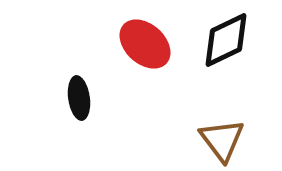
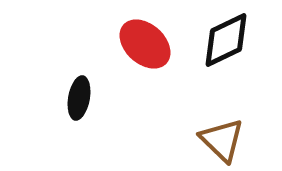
black ellipse: rotated 18 degrees clockwise
brown triangle: rotated 9 degrees counterclockwise
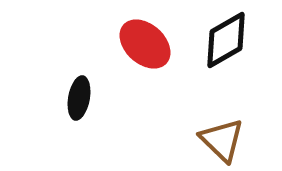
black diamond: rotated 4 degrees counterclockwise
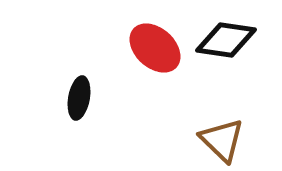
black diamond: rotated 38 degrees clockwise
red ellipse: moved 10 px right, 4 px down
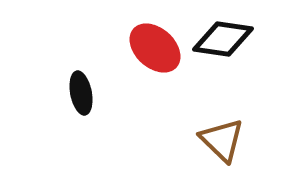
black diamond: moved 3 px left, 1 px up
black ellipse: moved 2 px right, 5 px up; rotated 21 degrees counterclockwise
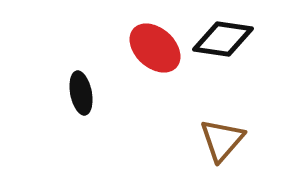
brown triangle: rotated 27 degrees clockwise
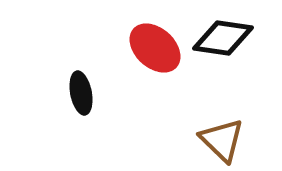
black diamond: moved 1 px up
brown triangle: rotated 27 degrees counterclockwise
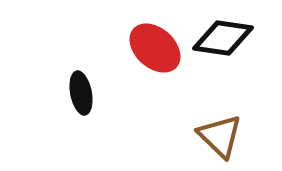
brown triangle: moved 2 px left, 4 px up
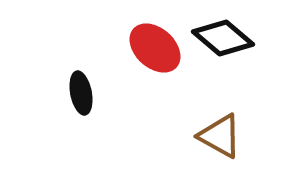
black diamond: rotated 32 degrees clockwise
brown triangle: rotated 15 degrees counterclockwise
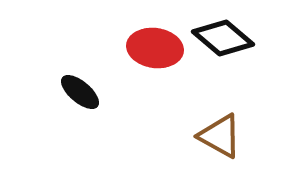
red ellipse: rotated 34 degrees counterclockwise
black ellipse: moved 1 px left, 1 px up; rotated 39 degrees counterclockwise
